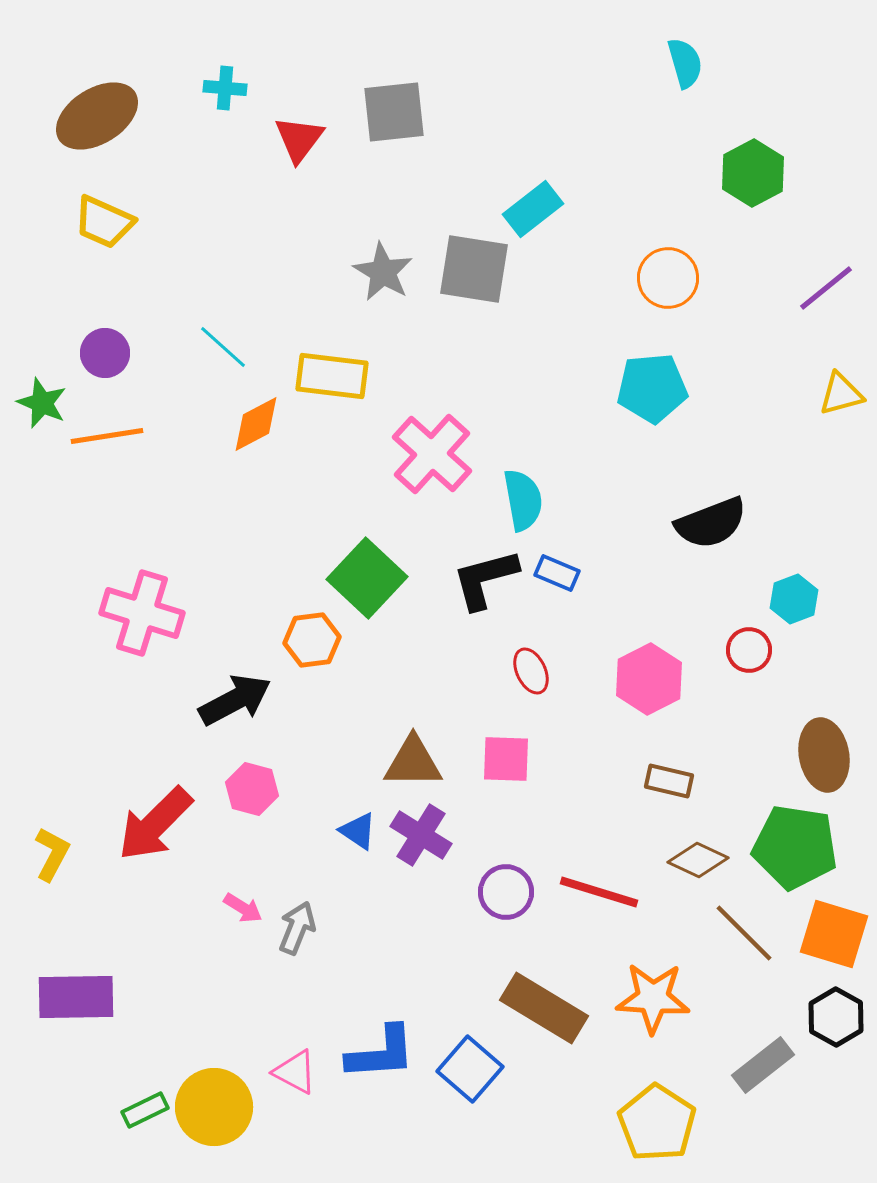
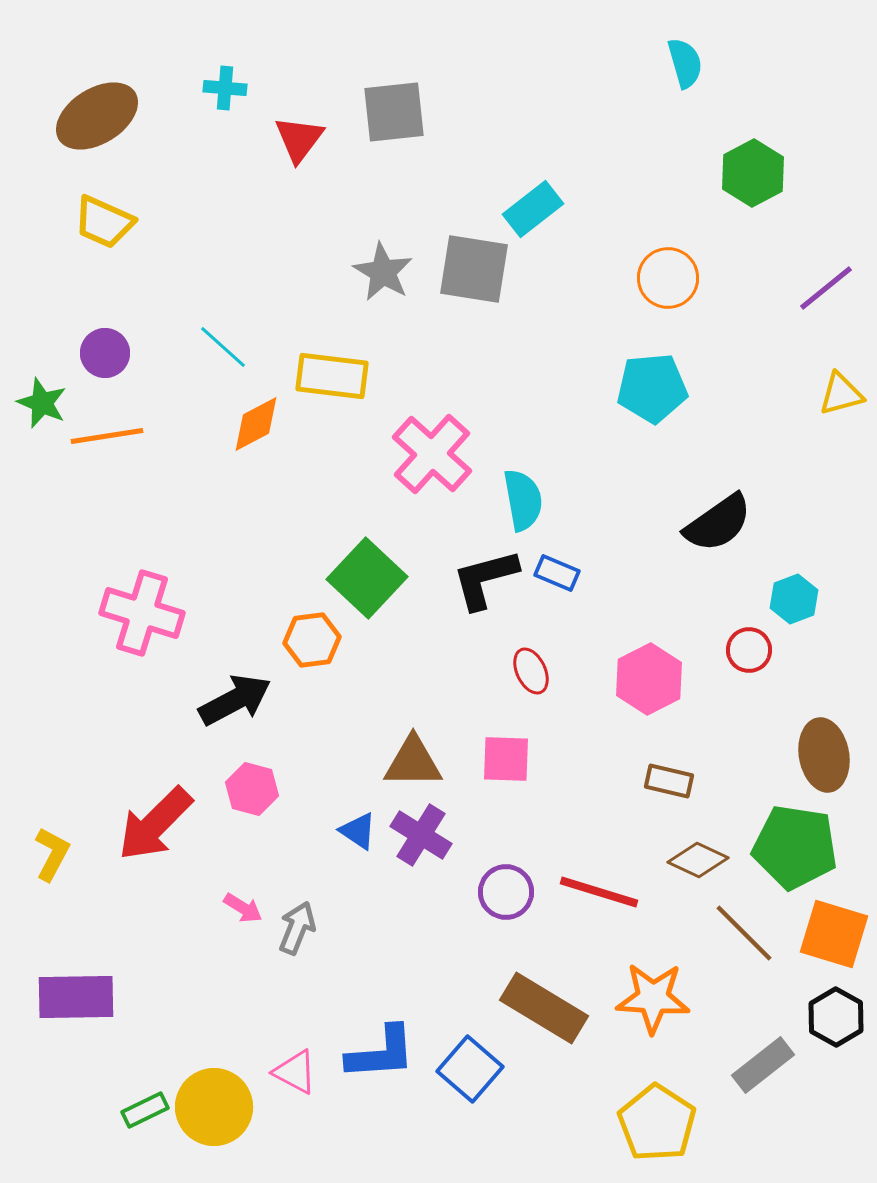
black semicircle at (711, 523): moved 7 px right; rotated 14 degrees counterclockwise
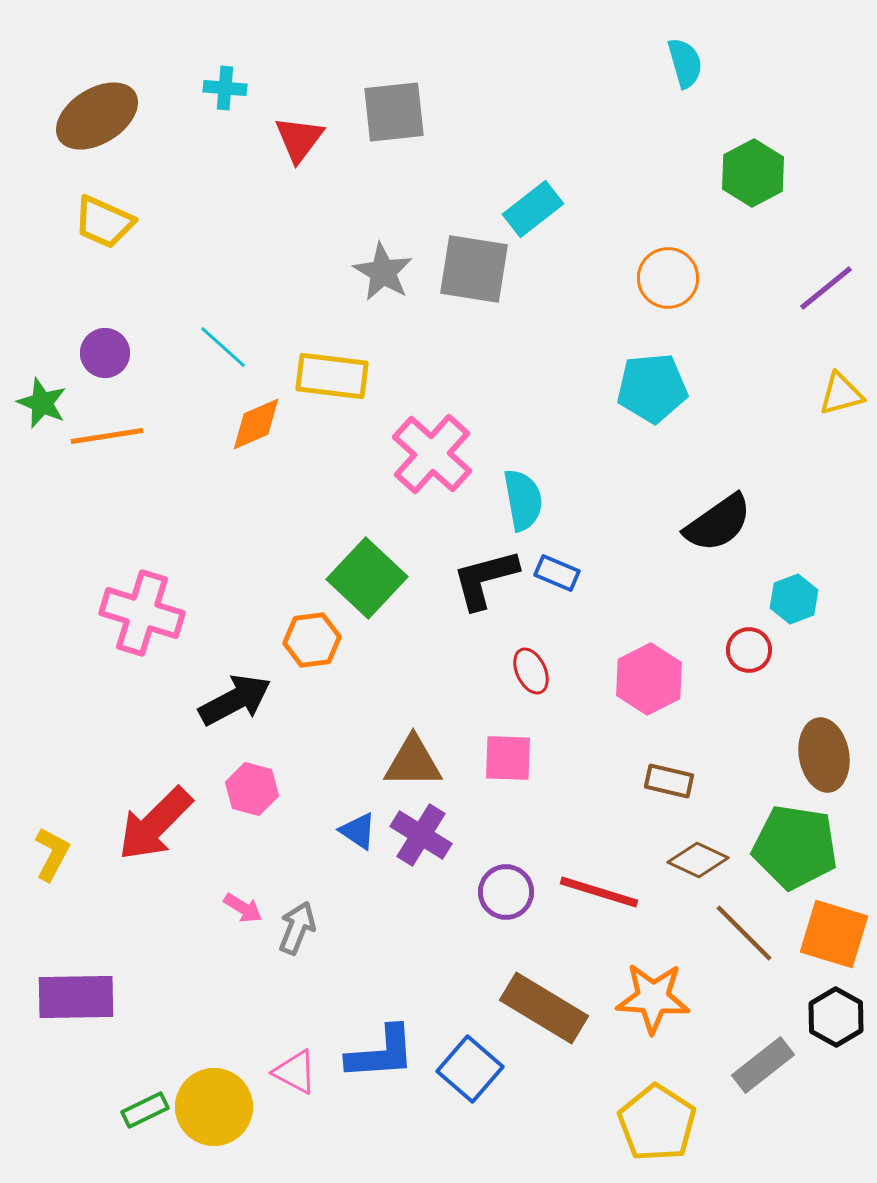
orange diamond at (256, 424): rotated 4 degrees clockwise
pink square at (506, 759): moved 2 px right, 1 px up
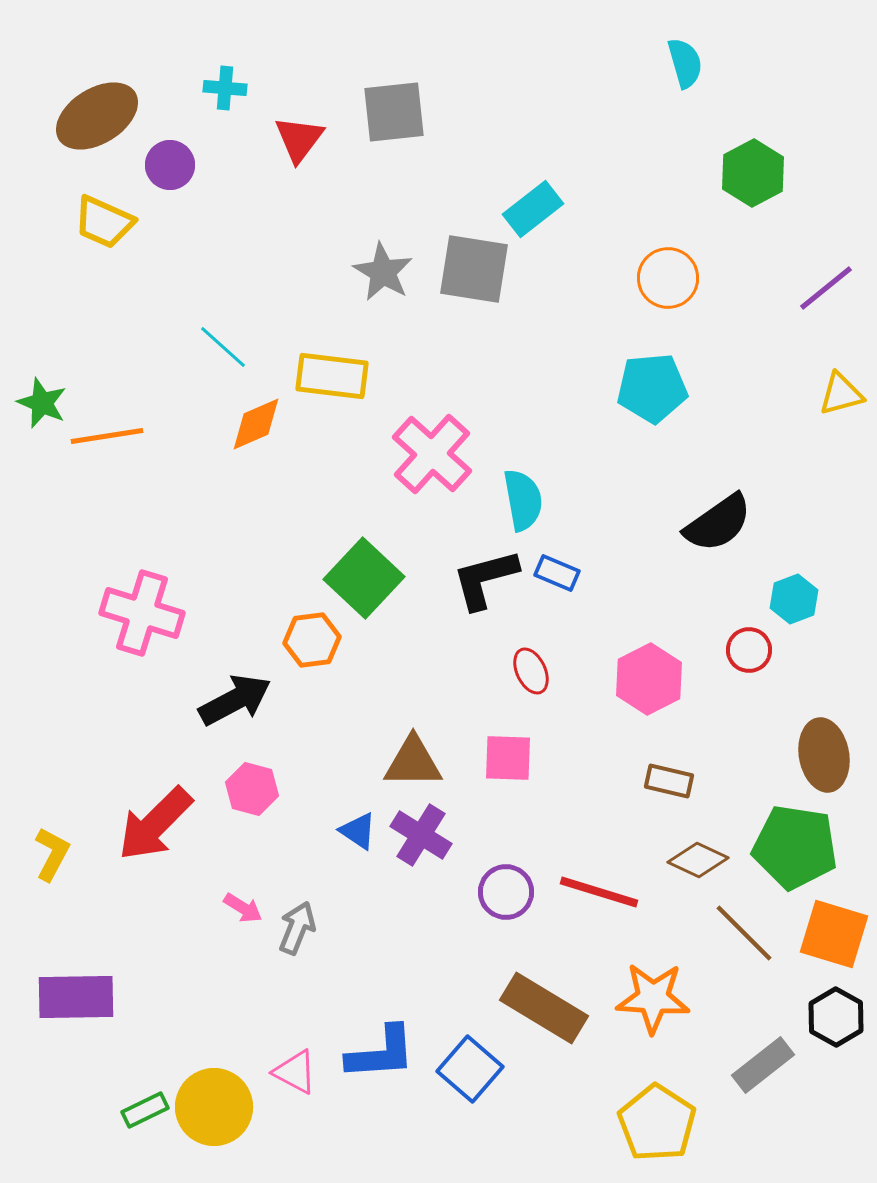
purple circle at (105, 353): moved 65 px right, 188 px up
green square at (367, 578): moved 3 px left
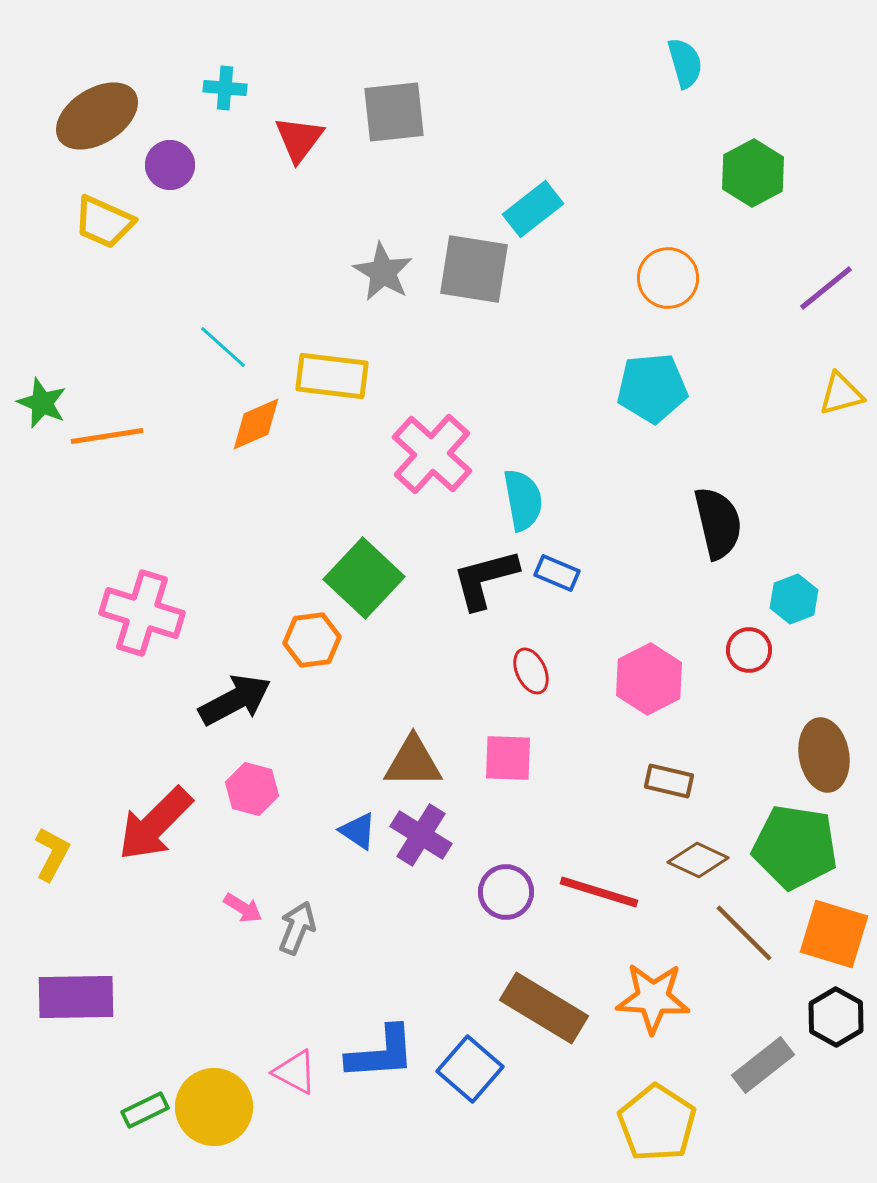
black semicircle at (718, 523): rotated 68 degrees counterclockwise
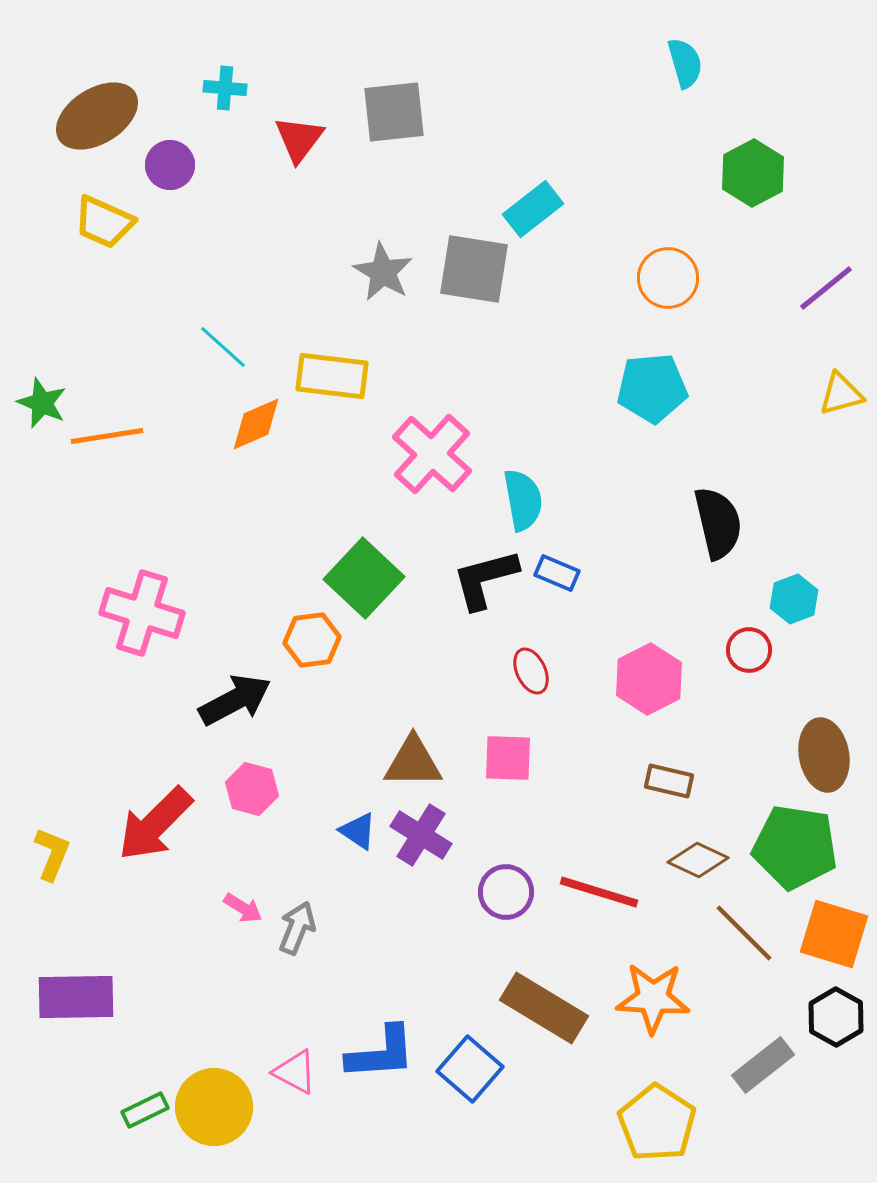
yellow L-shape at (52, 854): rotated 6 degrees counterclockwise
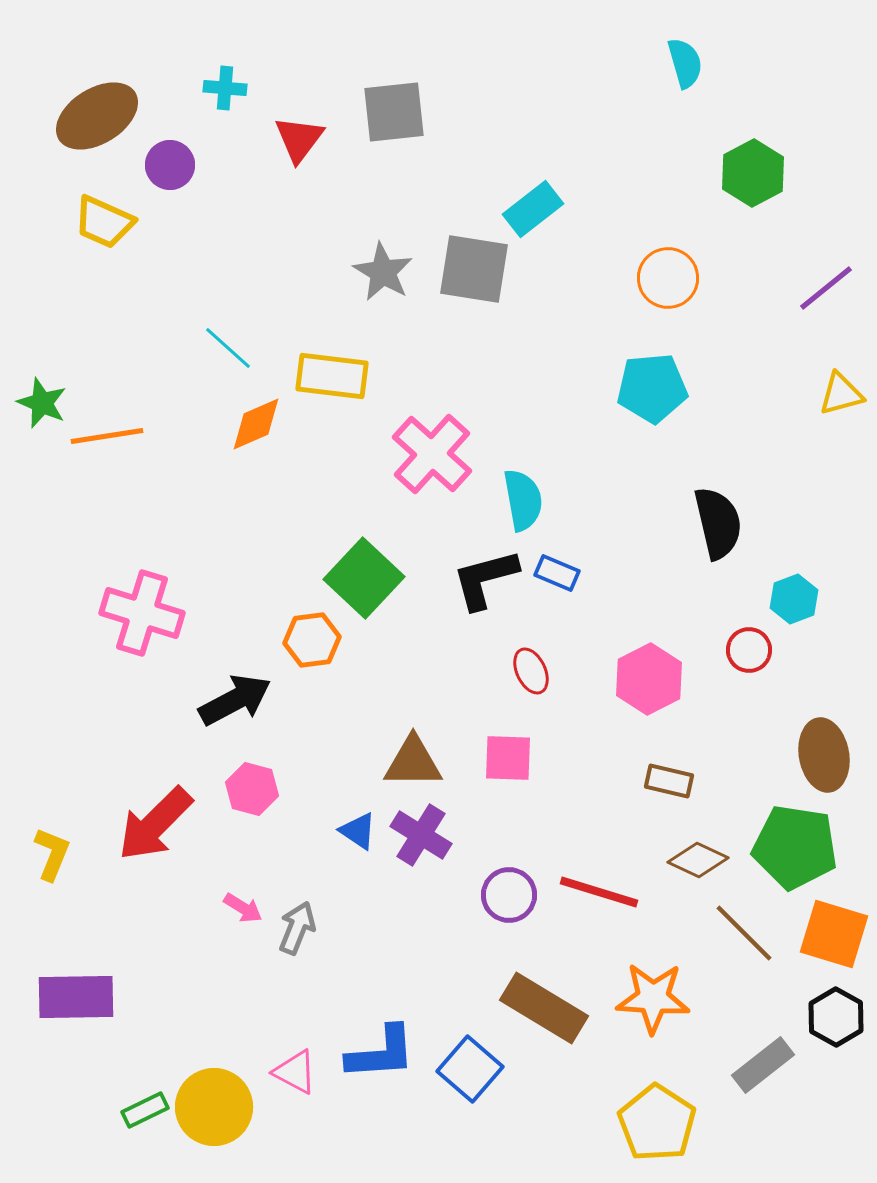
cyan line at (223, 347): moved 5 px right, 1 px down
purple circle at (506, 892): moved 3 px right, 3 px down
